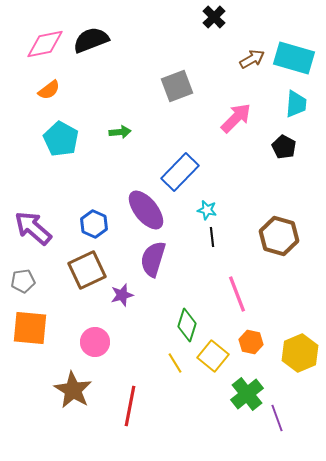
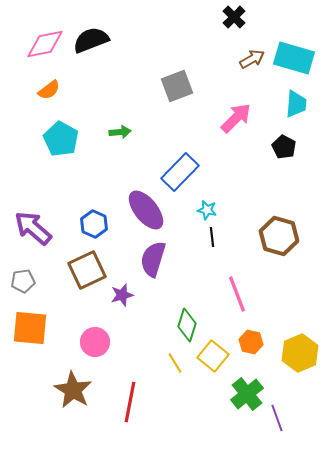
black cross: moved 20 px right
red line: moved 4 px up
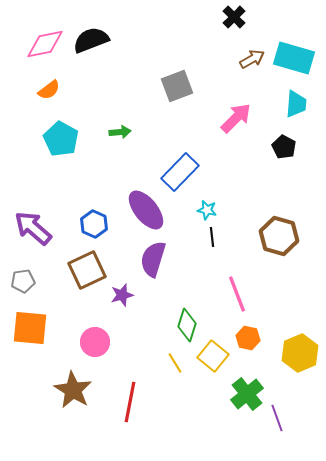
orange hexagon: moved 3 px left, 4 px up
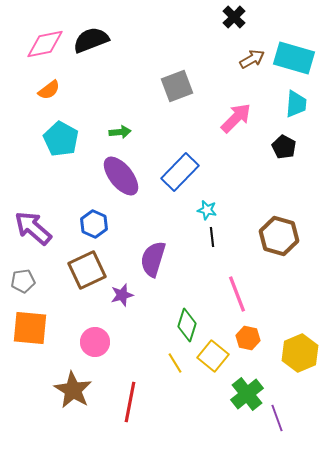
purple ellipse: moved 25 px left, 34 px up
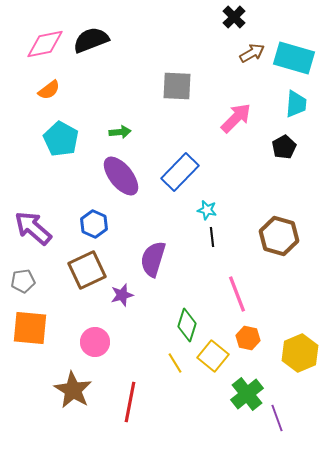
brown arrow: moved 6 px up
gray square: rotated 24 degrees clockwise
black pentagon: rotated 15 degrees clockwise
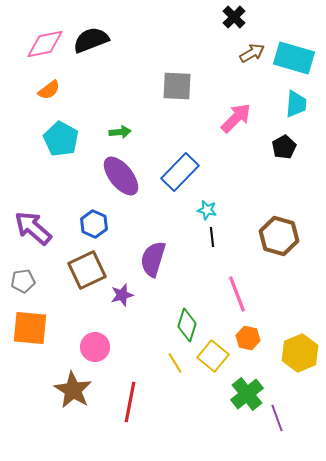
pink circle: moved 5 px down
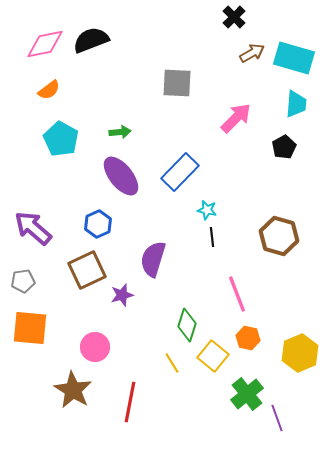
gray square: moved 3 px up
blue hexagon: moved 4 px right; rotated 12 degrees clockwise
yellow line: moved 3 px left
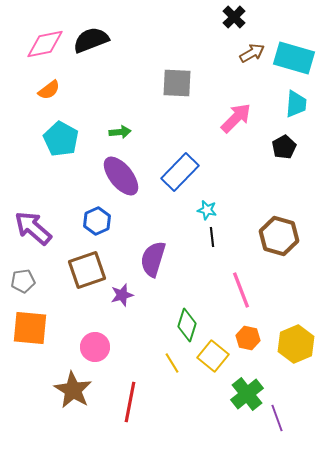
blue hexagon: moved 1 px left, 3 px up
brown square: rotated 6 degrees clockwise
pink line: moved 4 px right, 4 px up
yellow hexagon: moved 4 px left, 9 px up
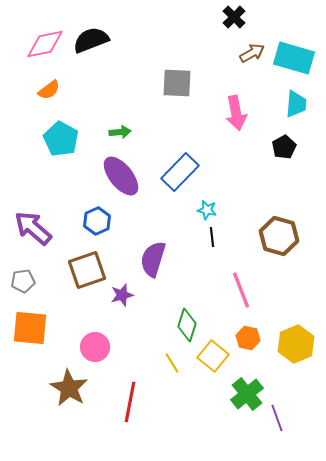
pink arrow: moved 5 px up; rotated 124 degrees clockwise
brown star: moved 4 px left, 2 px up
